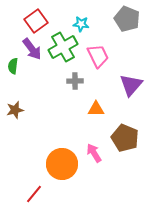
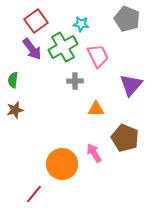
green semicircle: moved 14 px down
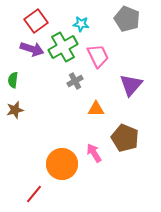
purple arrow: rotated 35 degrees counterclockwise
gray cross: rotated 28 degrees counterclockwise
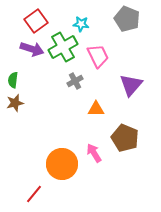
brown star: moved 7 px up
